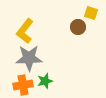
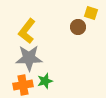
yellow L-shape: moved 2 px right
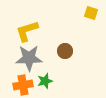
brown circle: moved 13 px left, 24 px down
yellow L-shape: rotated 35 degrees clockwise
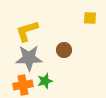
yellow square: moved 1 px left, 5 px down; rotated 16 degrees counterclockwise
brown circle: moved 1 px left, 1 px up
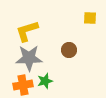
brown circle: moved 5 px right
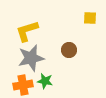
gray star: moved 2 px right; rotated 12 degrees counterclockwise
green star: rotated 28 degrees clockwise
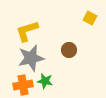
yellow square: rotated 24 degrees clockwise
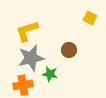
green star: moved 5 px right, 7 px up
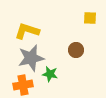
yellow square: rotated 24 degrees counterclockwise
yellow L-shape: rotated 35 degrees clockwise
brown circle: moved 7 px right
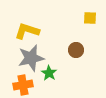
green star: moved 1 px left, 1 px up; rotated 21 degrees clockwise
